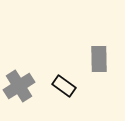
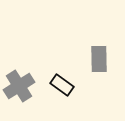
black rectangle: moved 2 px left, 1 px up
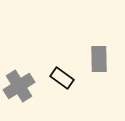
black rectangle: moved 7 px up
